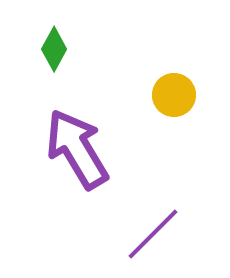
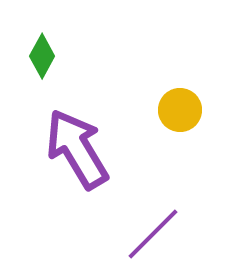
green diamond: moved 12 px left, 7 px down
yellow circle: moved 6 px right, 15 px down
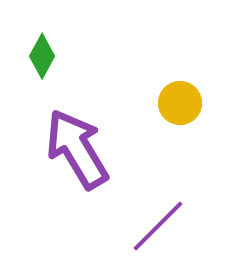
yellow circle: moved 7 px up
purple line: moved 5 px right, 8 px up
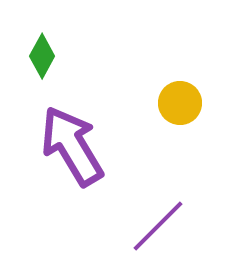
purple arrow: moved 5 px left, 3 px up
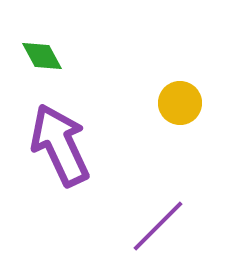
green diamond: rotated 57 degrees counterclockwise
purple arrow: moved 12 px left, 1 px up; rotated 6 degrees clockwise
